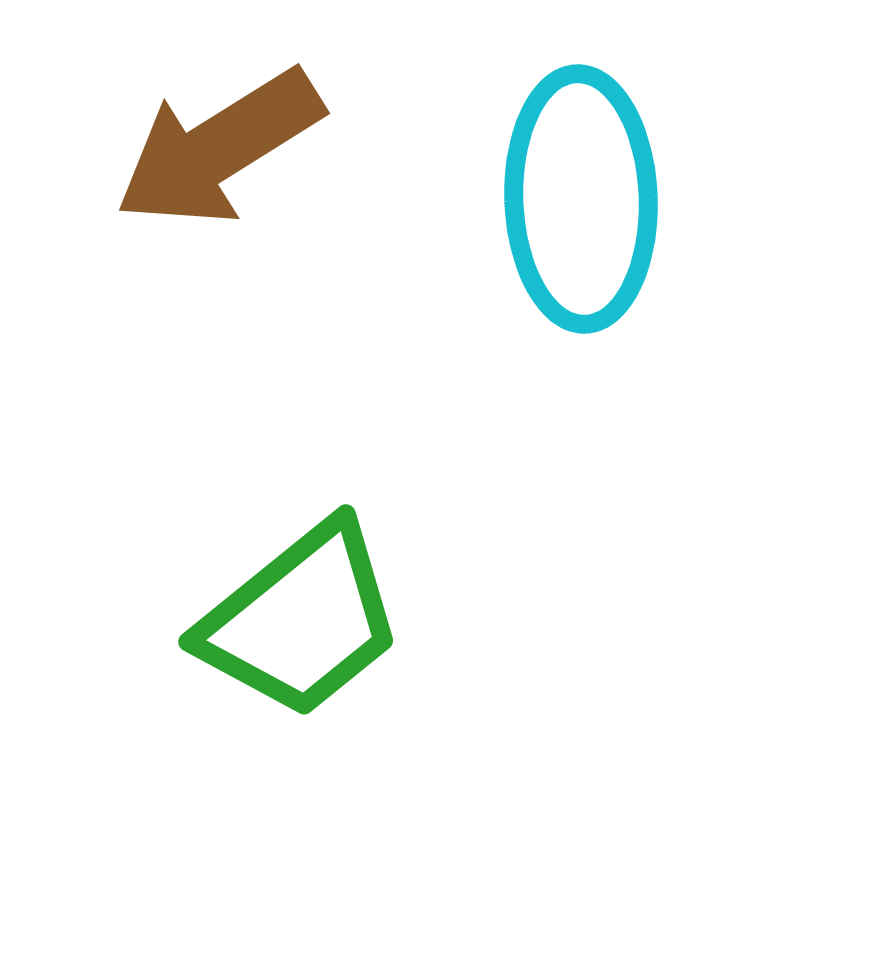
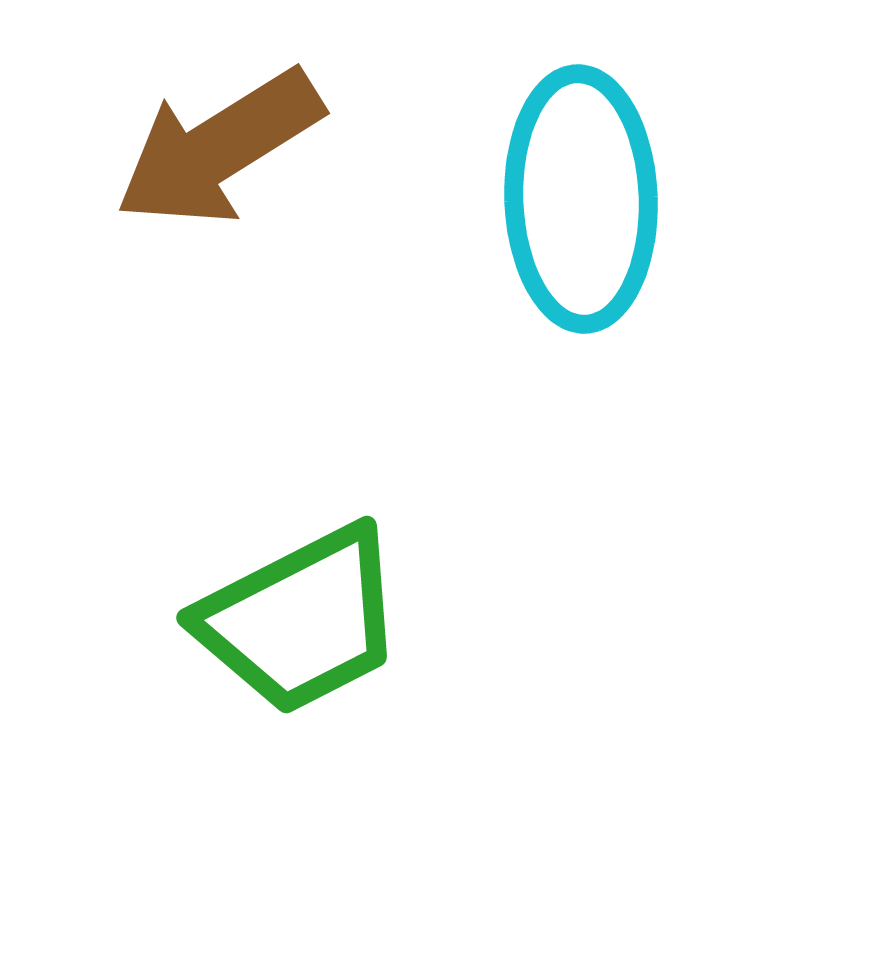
green trapezoid: rotated 12 degrees clockwise
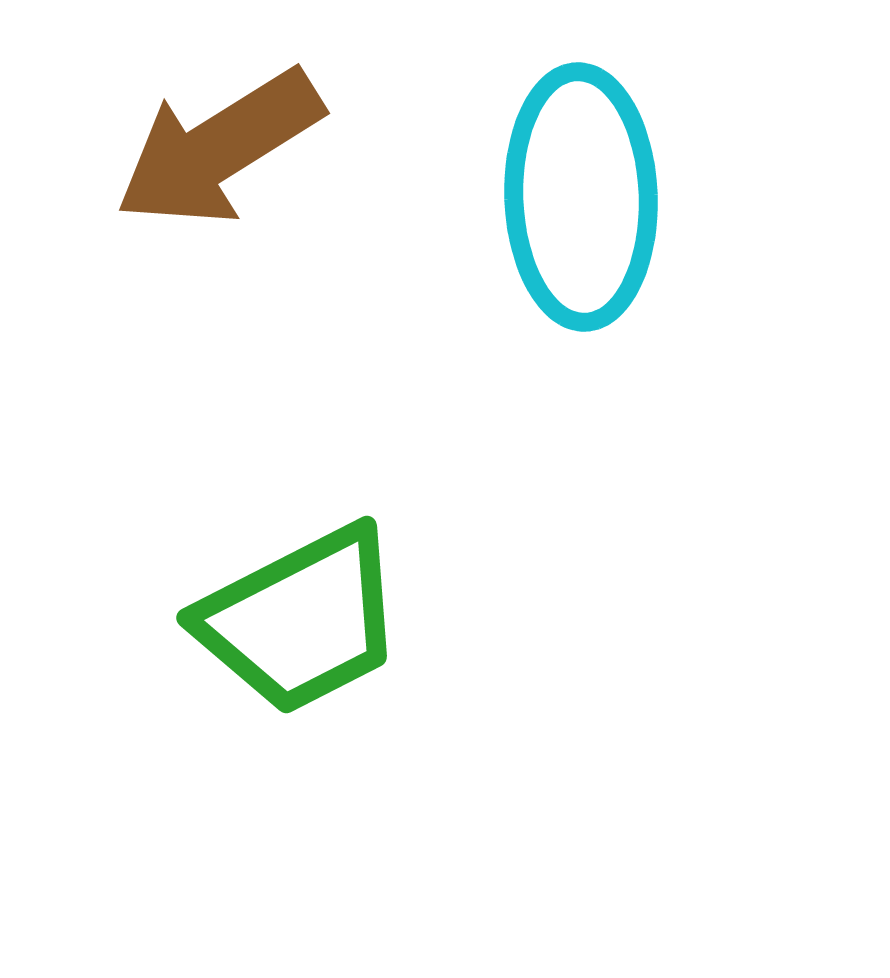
cyan ellipse: moved 2 px up
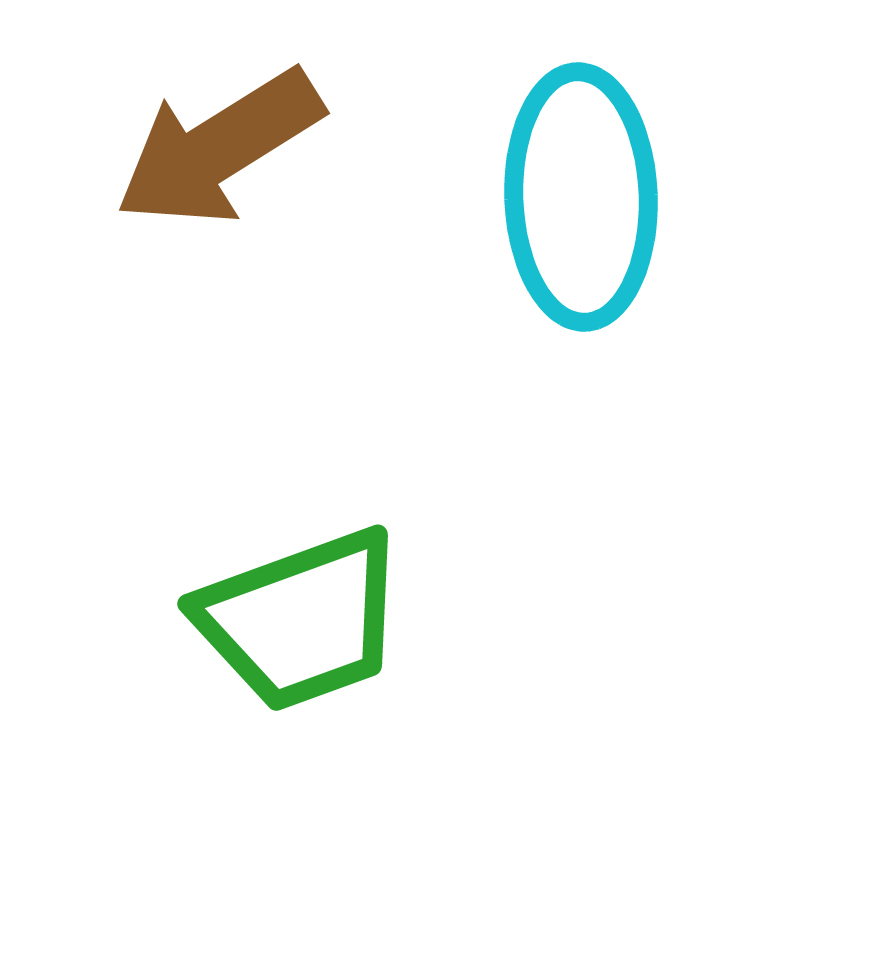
green trapezoid: rotated 7 degrees clockwise
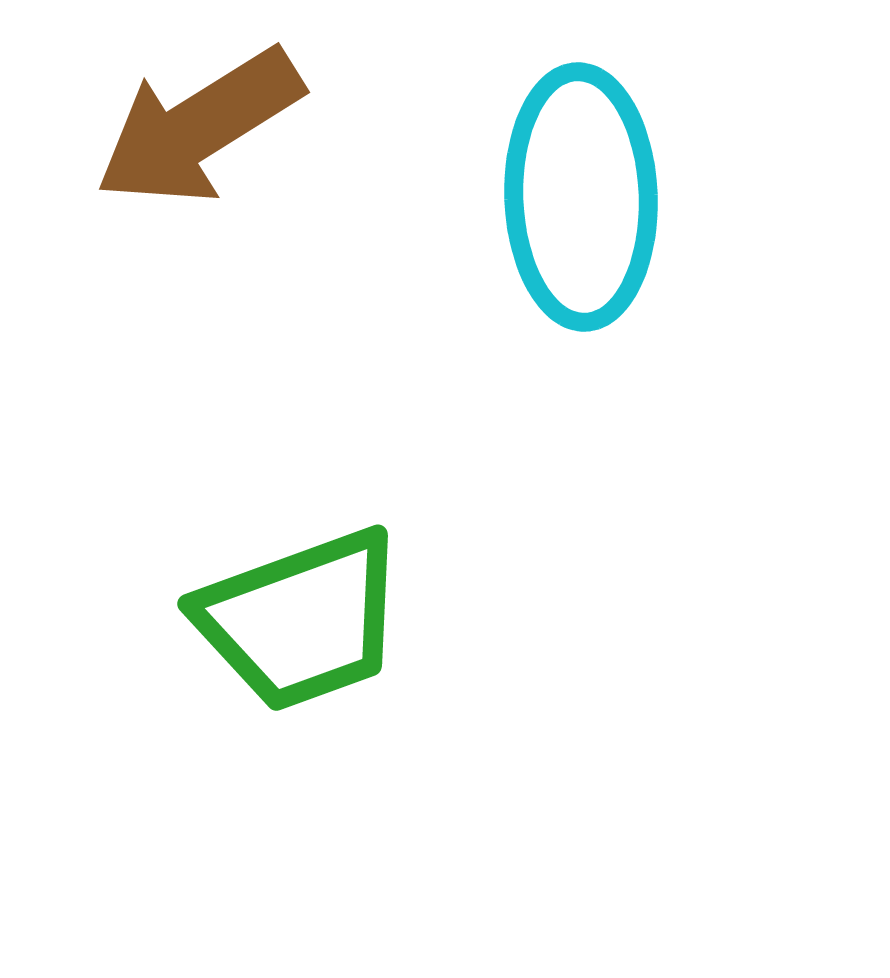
brown arrow: moved 20 px left, 21 px up
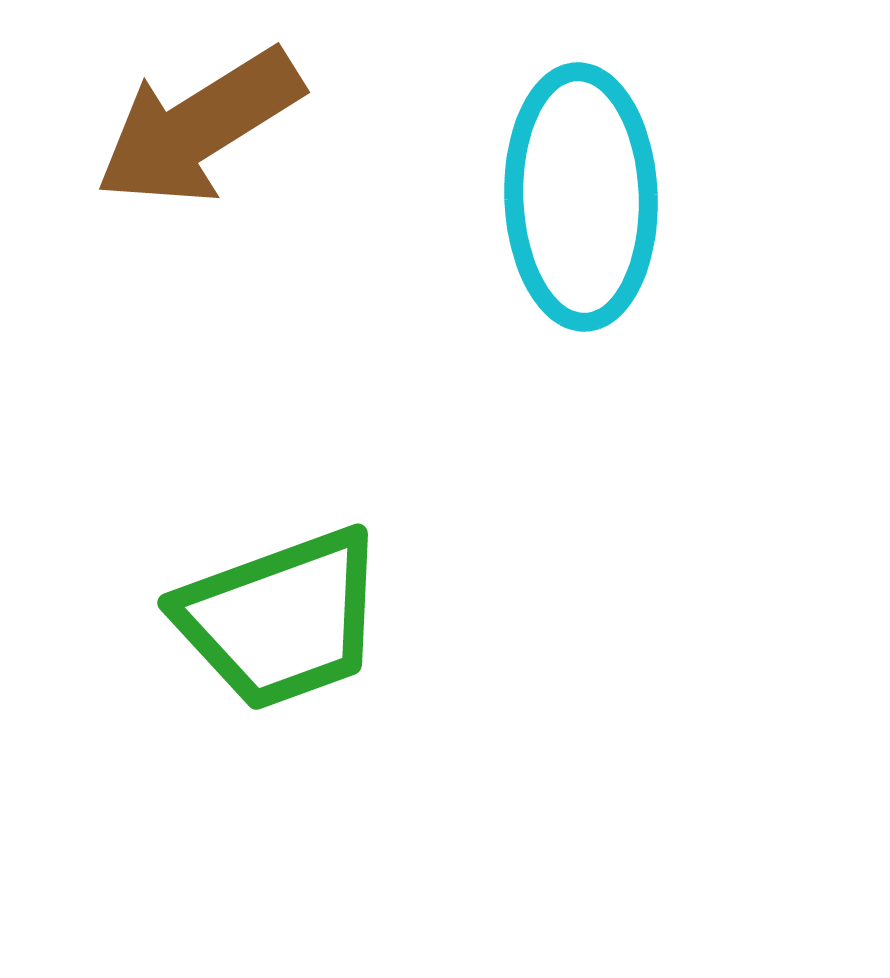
green trapezoid: moved 20 px left, 1 px up
